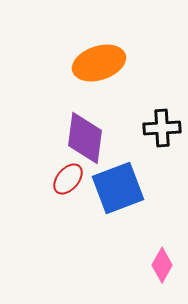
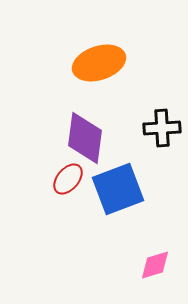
blue square: moved 1 px down
pink diamond: moved 7 px left; rotated 44 degrees clockwise
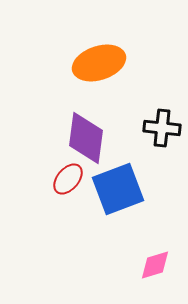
black cross: rotated 9 degrees clockwise
purple diamond: moved 1 px right
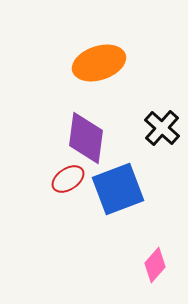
black cross: rotated 36 degrees clockwise
red ellipse: rotated 16 degrees clockwise
pink diamond: rotated 32 degrees counterclockwise
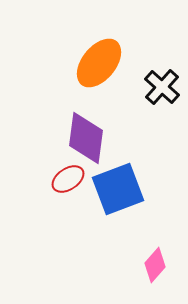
orange ellipse: rotated 33 degrees counterclockwise
black cross: moved 41 px up
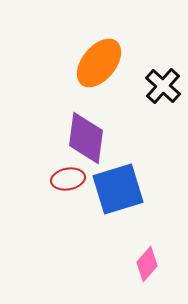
black cross: moved 1 px right, 1 px up
red ellipse: rotated 24 degrees clockwise
blue square: rotated 4 degrees clockwise
pink diamond: moved 8 px left, 1 px up
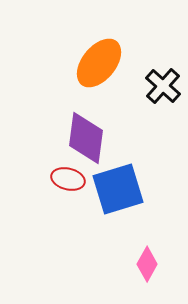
red ellipse: rotated 24 degrees clockwise
pink diamond: rotated 12 degrees counterclockwise
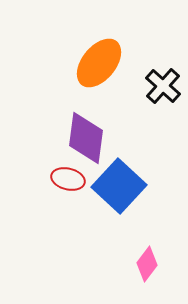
blue square: moved 1 px right, 3 px up; rotated 30 degrees counterclockwise
pink diamond: rotated 8 degrees clockwise
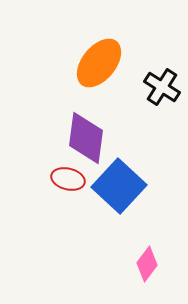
black cross: moved 1 px left, 1 px down; rotated 9 degrees counterclockwise
